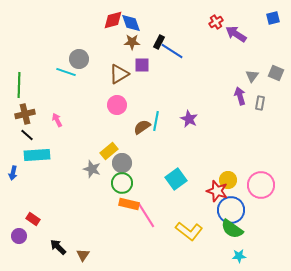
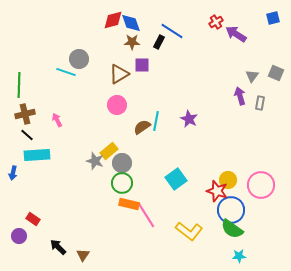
blue line at (172, 51): moved 20 px up
gray star at (92, 169): moved 3 px right, 8 px up
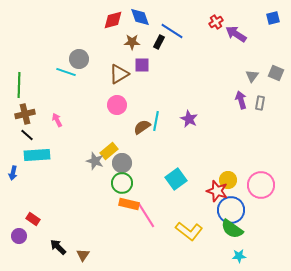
blue diamond at (131, 23): moved 9 px right, 6 px up
purple arrow at (240, 96): moved 1 px right, 4 px down
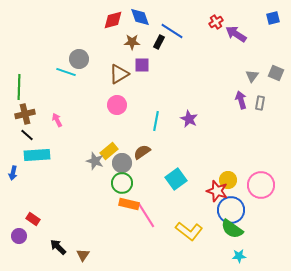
green line at (19, 85): moved 2 px down
brown semicircle at (142, 127): moved 25 px down
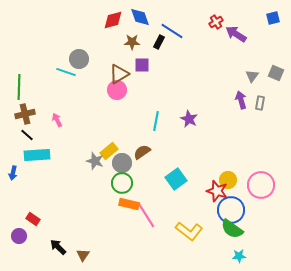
pink circle at (117, 105): moved 15 px up
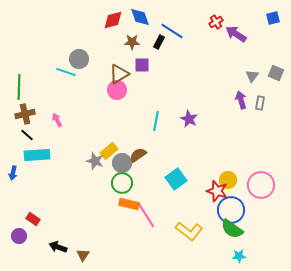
brown semicircle at (142, 152): moved 4 px left, 3 px down
black arrow at (58, 247): rotated 24 degrees counterclockwise
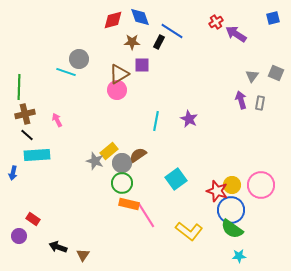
yellow circle at (228, 180): moved 4 px right, 5 px down
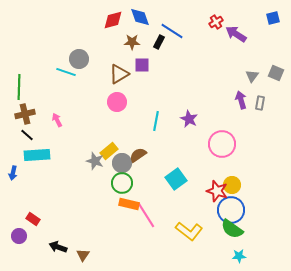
pink circle at (117, 90): moved 12 px down
pink circle at (261, 185): moved 39 px left, 41 px up
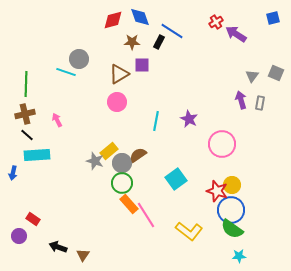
green line at (19, 87): moved 7 px right, 3 px up
orange rectangle at (129, 204): rotated 36 degrees clockwise
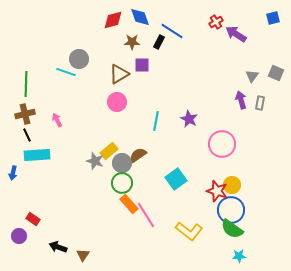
black line at (27, 135): rotated 24 degrees clockwise
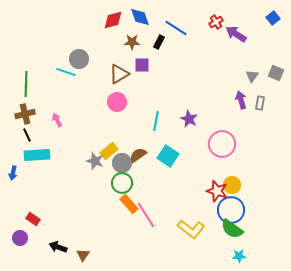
blue square at (273, 18): rotated 24 degrees counterclockwise
blue line at (172, 31): moved 4 px right, 3 px up
cyan square at (176, 179): moved 8 px left, 23 px up; rotated 20 degrees counterclockwise
yellow L-shape at (189, 231): moved 2 px right, 2 px up
purple circle at (19, 236): moved 1 px right, 2 px down
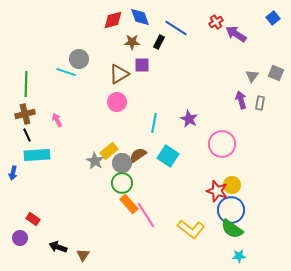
cyan line at (156, 121): moved 2 px left, 2 px down
gray star at (95, 161): rotated 12 degrees clockwise
